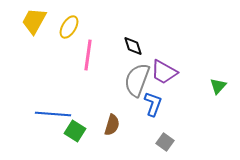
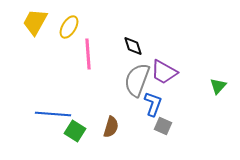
yellow trapezoid: moved 1 px right, 1 px down
pink line: moved 1 px up; rotated 12 degrees counterclockwise
brown semicircle: moved 1 px left, 2 px down
gray square: moved 2 px left, 16 px up; rotated 12 degrees counterclockwise
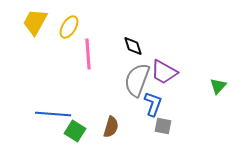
gray square: rotated 12 degrees counterclockwise
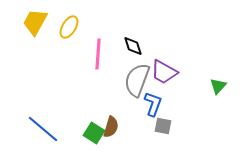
pink line: moved 10 px right; rotated 8 degrees clockwise
blue line: moved 10 px left, 15 px down; rotated 36 degrees clockwise
green square: moved 19 px right, 2 px down
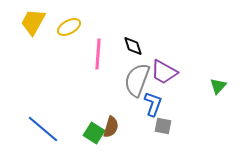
yellow trapezoid: moved 2 px left
yellow ellipse: rotated 30 degrees clockwise
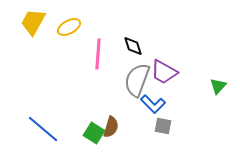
blue L-shape: rotated 115 degrees clockwise
